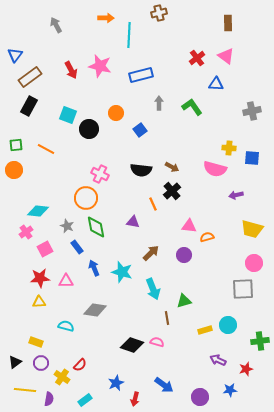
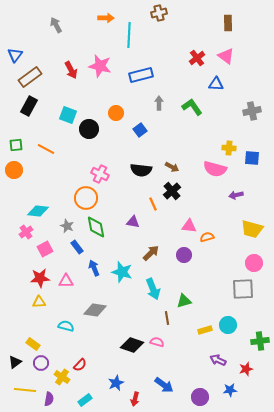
yellow rectangle at (36, 342): moved 3 px left, 2 px down; rotated 16 degrees clockwise
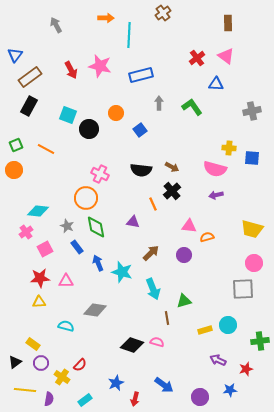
brown cross at (159, 13): moved 4 px right; rotated 21 degrees counterclockwise
green square at (16, 145): rotated 16 degrees counterclockwise
purple arrow at (236, 195): moved 20 px left
blue arrow at (94, 268): moved 4 px right, 5 px up
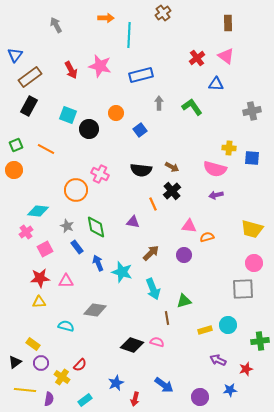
orange circle at (86, 198): moved 10 px left, 8 px up
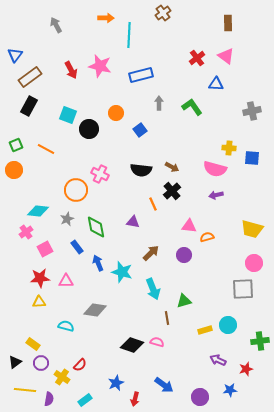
gray star at (67, 226): moved 7 px up; rotated 24 degrees clockwise
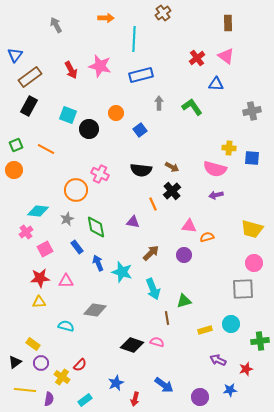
cyan line at (129, 35): moved 5 px right, 4 px down
cyan circle at (228, 325): moved 3 px right, 1 px up
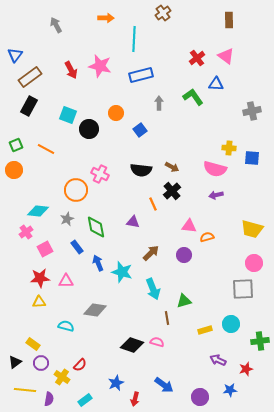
brown rectangle at (228, 23): moved 1 px right, 3 px up
green L-shape at (192, 107): moved 1 px right, 10 px up
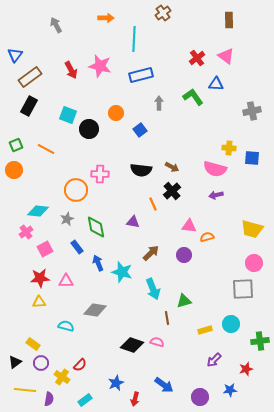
pink cross at (100, 174): rotated 24 degrees counterclockwise
purple arrow at (218, 360): moved 4 px left; rotated 70 degrees counterclockwise
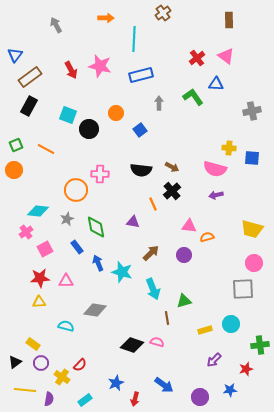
green cross at (260, 341): moved 4 px down
